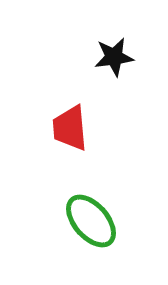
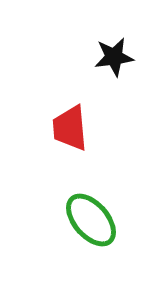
green ellipse: moved 1 px up
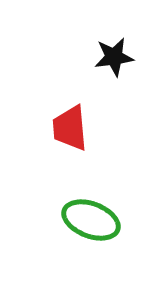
green ellipse: rotated 28 degrees counterclockwise
